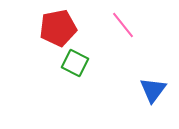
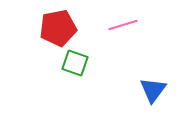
pink line: rotated 68 degrees counterclockwise
green square: rotated 8 degrees counterclockwise
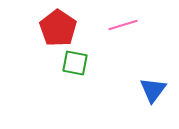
red pentagon: rotated 27 degrees counterclockwise
green square: rotated 8 degrees counterclockwise
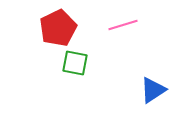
red pentagon: rotated 12 degrees clockwise
blue triangle: rotated 20 degrees clockwise
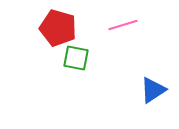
red pentagon: rotated 30 degrees counterclockwise
green square: moved 1 px right, 5 px up
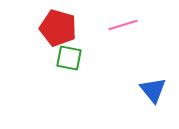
green square: moved 7 px left
blue triangle: rotated 36 degrees counterclockwise
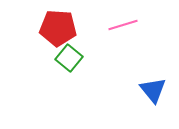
red pentagon: rotated 12 degrees counterclockwise
green square: rotated 28 degrees clockwise
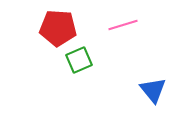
green square: moved 10 px right, 2 px down; rotated 28 degrees clockwise
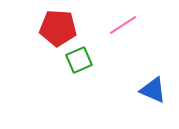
pink line: rotated 16 degrees counterclockwise
blue triangle: rotated 28 degrees counterclockwise
